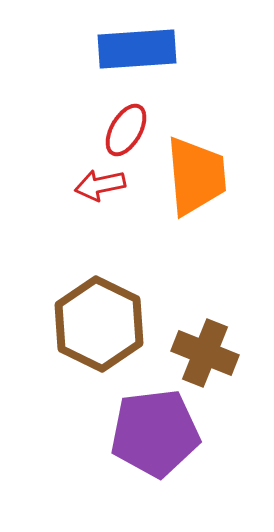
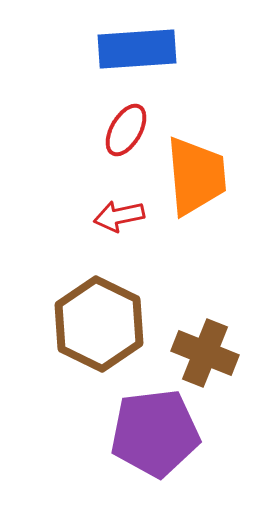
red arrow: moved 19 px right, 31 px down
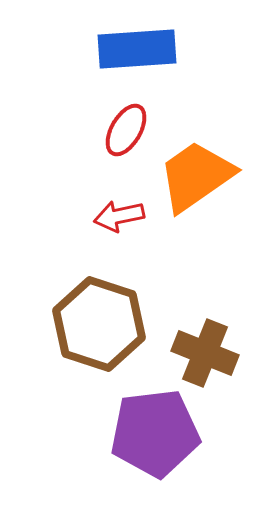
orange trapezoid: rotated 120 degrees counterclockwise
brown hexagon: rotated 8 degrees counterclockwise
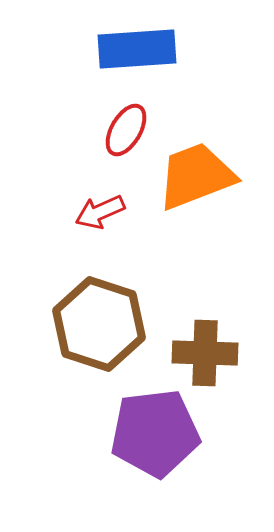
orange trapezoid: rotated 14 degrees clockwise
red arrow: moved 19 px left, 4 px up; rotated 12 degrees counterclockwise
brown cross: rotated 20 degrees counterclockwise
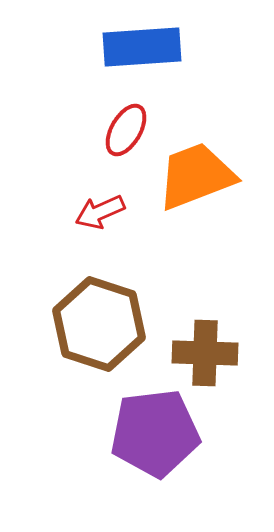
blue rectangle: moved 5 px right, 2 px up
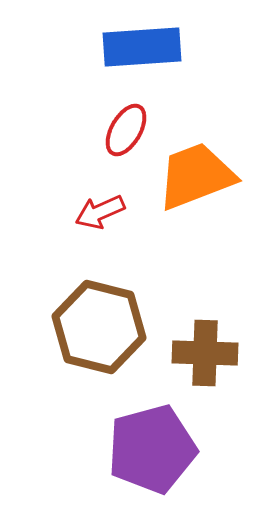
brown hexagon: moved 3 px down; rotated 4 degrees counterclockwise
purple pentagon: moved 3 px left, 16 px down; rotated 8 degrees counterclockwise
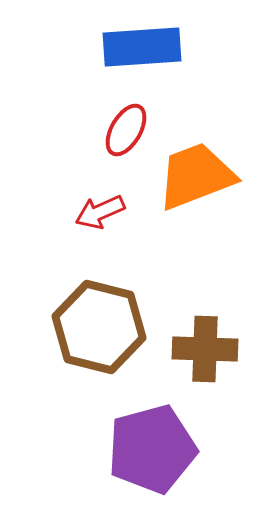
brown cross: moved 4 px up
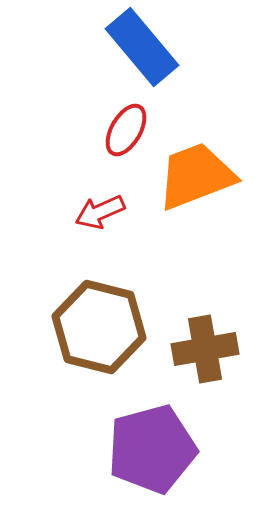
blue rectangle: rotated 54 degrees clockwise
brown cross: rotated 12 degrees counterclockwise
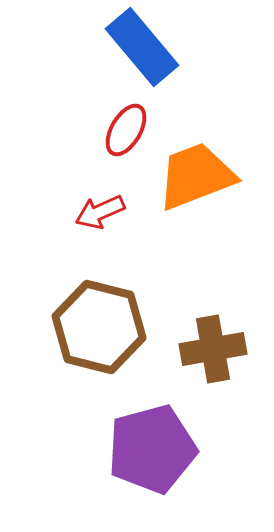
brown cross: moved 8 px right
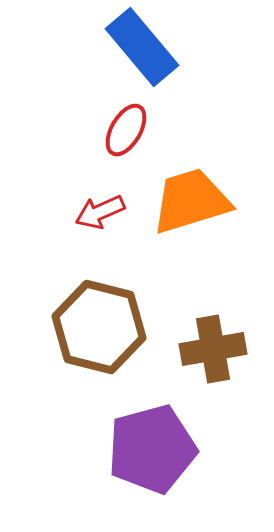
orange trapezoid: moved 5 px left, 25 px down; rotated 4 degrees clockwise
